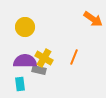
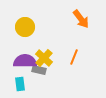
orange arrow: moved 12 px left; rotated 18 degrees clockwise
yellow cross: rotated 12 degrees clockwise
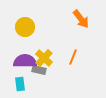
orange line: moved 1 px left
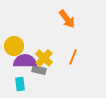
orange arrow: moved 14 px left
yellow circle: moved 11 px left, 19 px down
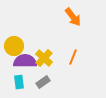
orange arrow: moved 6 px right, 2 px up
gray rectangle: moved 4 px right, 12 px down; rotated 48 degrees counterclockwise
cyan rectangle: moved 1 px left, 2 px up
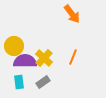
orange arrow: moved 1 px left, 3 px up
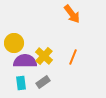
yellow circle: moved 3 px up
yellow cross: moved 2 px up
cyan rectangle: moved 2 px right, 1 px down
